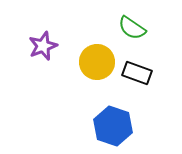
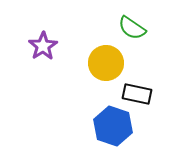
purple star: rotated 12 degrees counterclockwise
yellow circle: moved 9 px right, 1 px down
black rectangle: moved 21 px down; rotated 8 degrees counterclockwise
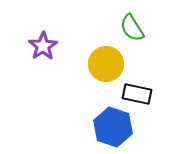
green semicircle: rotated 24 degrees clockwise
yellow circle: moved 1 px down
blue hexagon: moved 1 px down
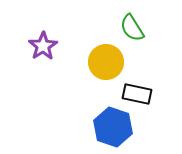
yellow circle: moved 2 px up
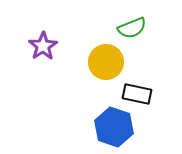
green semicircle: rotated 80 degrees counterclockwise
blue hexagon: moved 1 px right
